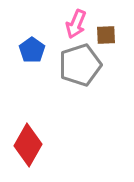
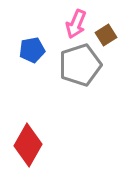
brown square: rotated 30 degrees counterclockwise
blue pentagon: rotated 25 degrees clockwise
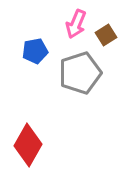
blue pentagon: moved 3 px right, 1 px down
gray pentagon: moved 8 px down
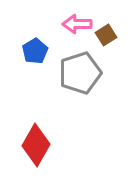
pink arrow: moved 1 px right; rotated 68 degrees clockwise
blue pentagon: rotated 20 degrees counterclockwise
red diamond: moved 8 px right
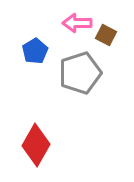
pink arrow: moved 1 px up
brown square: rotated 30 degrees counterclockwise
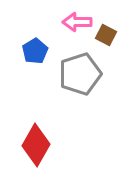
pink arrow: moved 1 px up
gray pentagon: moved 1 px down
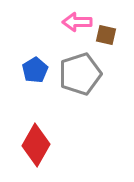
brown square: rotated 15 degrees counterclockwise
blue pentagon: moved 19 px down
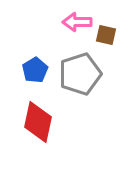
red diamond: moved 2 px right, 23 px up; rotated 18 degrees counterclockwise
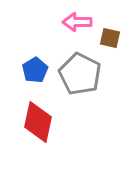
brown square: moved 4 px right, 3 px down
gray pentagon: rotated 27 degrees counterclockwise
